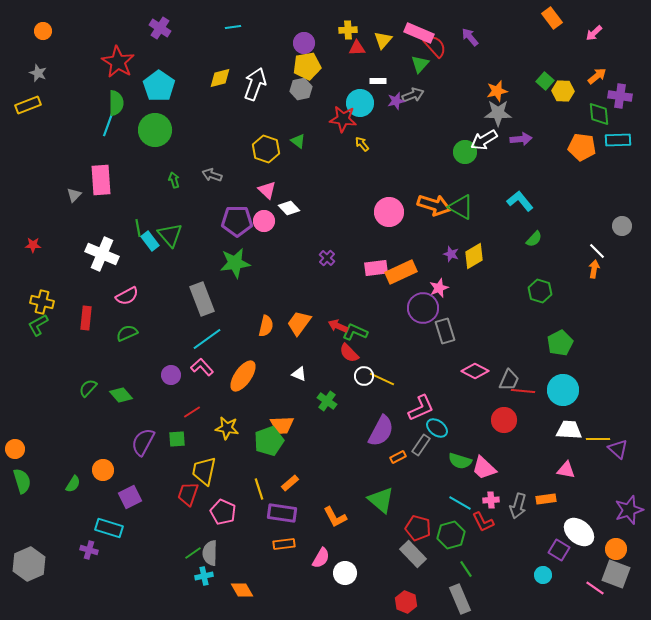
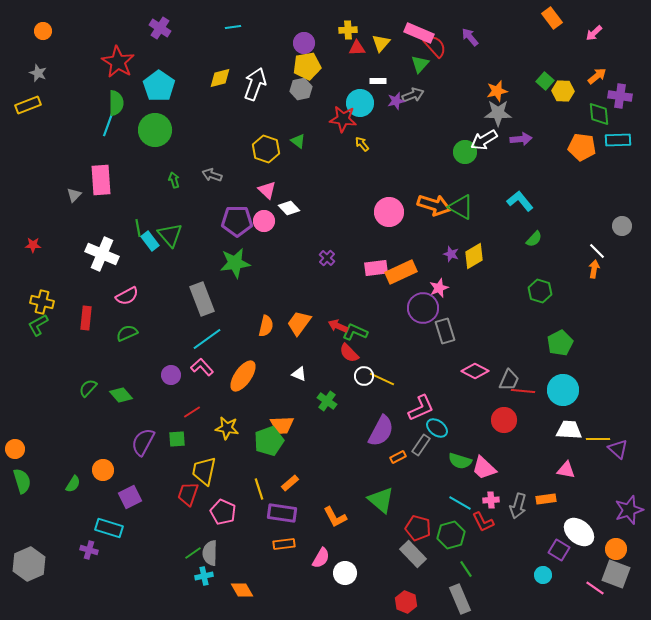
yellow triangle at (383, 40): moved 2 px left, 3 px down
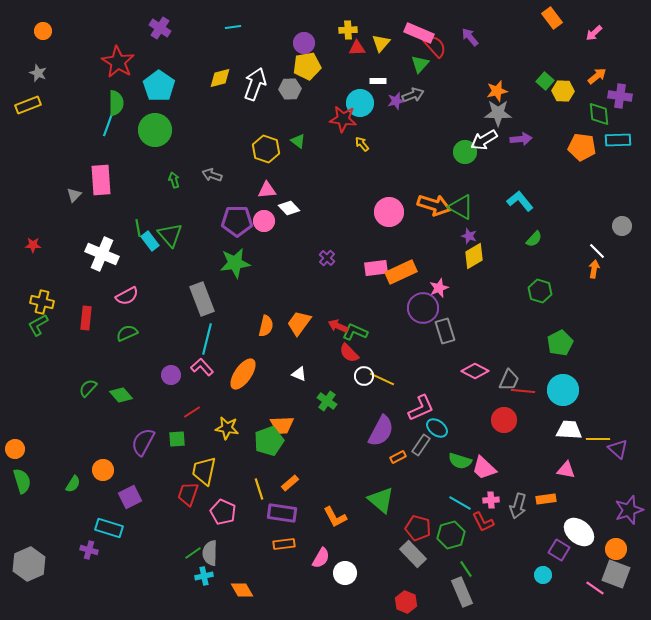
gray hexagon at (301, 89): moved 11 px left; rotated 10 degrees clockwise
pink triangle at (267, 190): rotated 48 degrees counterclockwise
purple star at (451, 254): moved 18 px right, 18 px up
cyan line at (207, 339): rotated 40 degrees counterclockwise
orange ellipse at (243, 376): moved 2 px up
gray rectangle at (460, 599): moved 2 px right, 7 px up
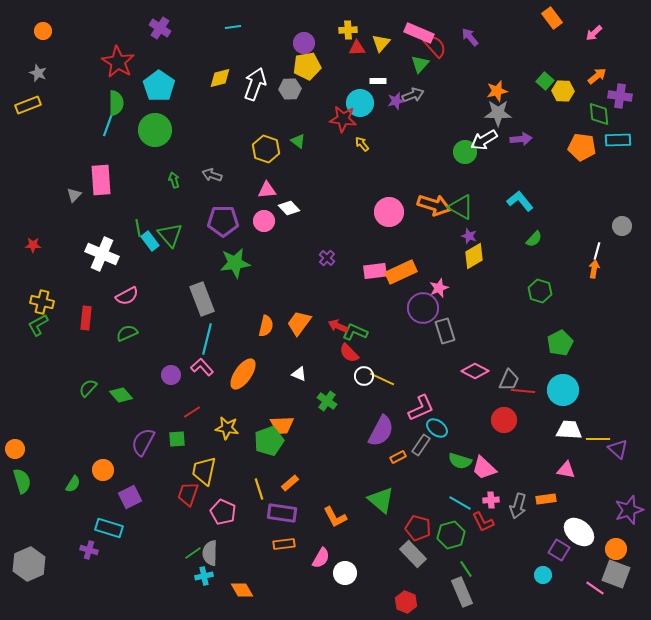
purple pentagon at (237, 221): moved 14 px left
white line at (597, 251): rotated 60 degrees clockwise
pink rectangle at (376, 268): moved 1 px left, 3 px down
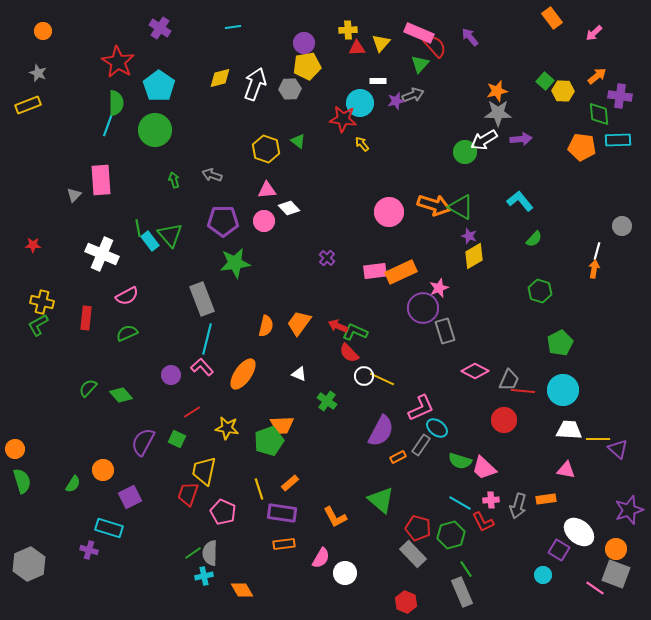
green square at (177, 439): rotated 30 degrees clockwise
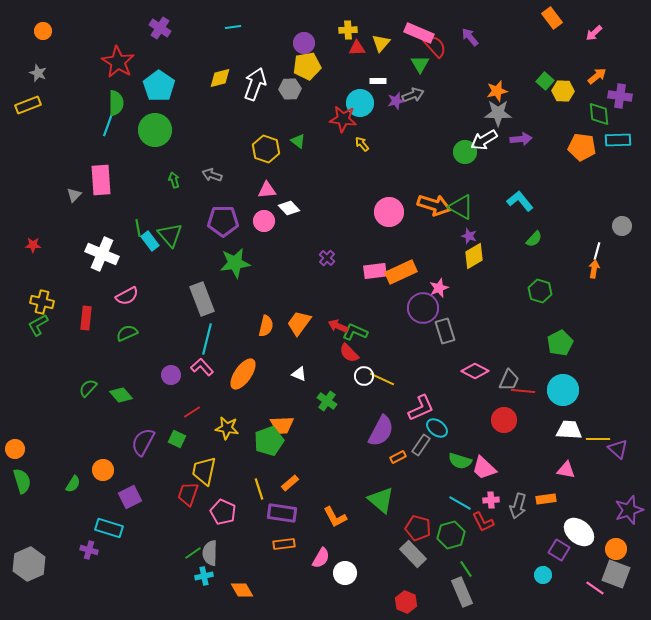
green triangle at (420, 64): rotated 12 degrees counterclockwise
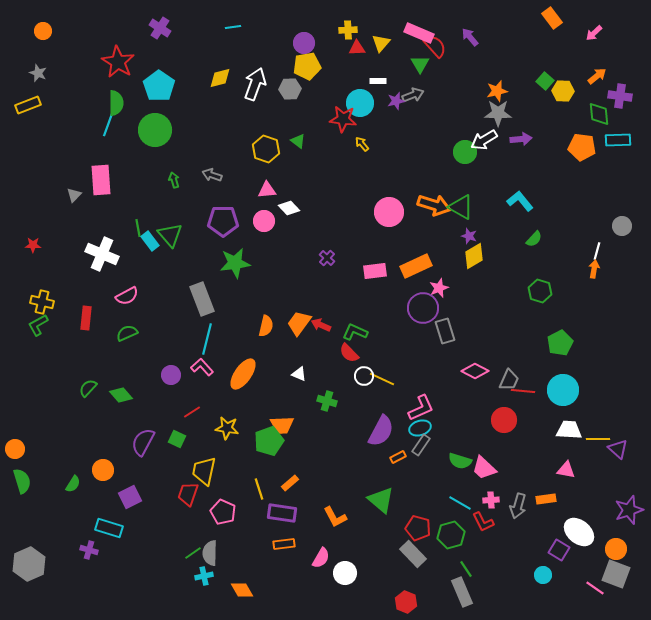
orange rectangle at (401, 272): moved 15 px right, 6 px up
red arrow at (338, 326): moved 17 px left, 1 px up
green cross at (327, 401): rotated 18 degrees counterclockwise
cyan ellipse at (437, 428): moved 17 px left; rotated 55 degrees counterclockwise
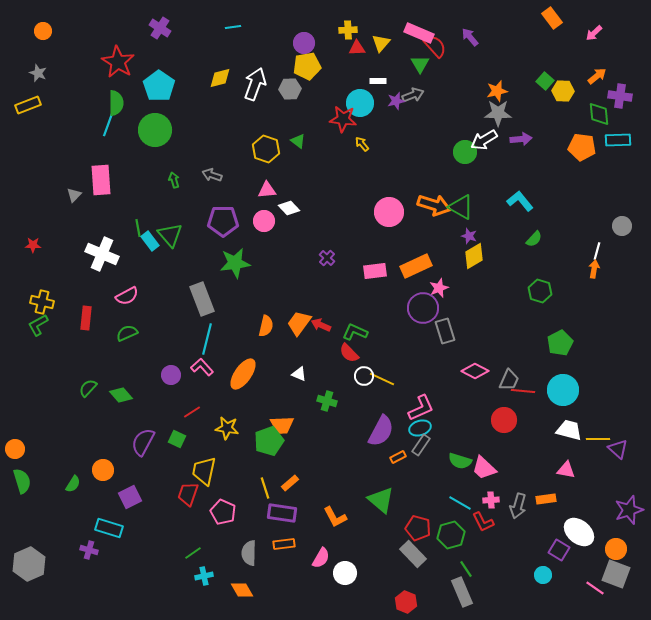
white trapezoid at (569, 430): rotated 12 degrees clockwise
yellow line at (259, 489): moved 6 px right, 1 px up
gray semicircle at (210, 553): moved 39 px right
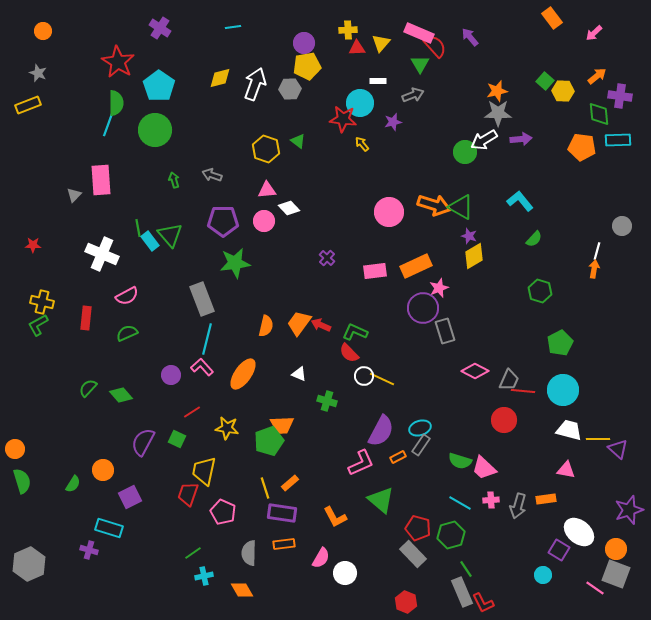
purple star at (396, 101): moved 3 px left, 21 px down
pink L-shape at (421, 408): moved 60 px left, 55 px down
red L-shape at (483, 522): moved 81 px down
